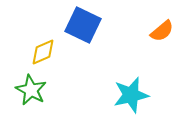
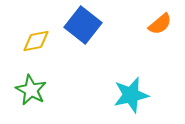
blue square: rotated 12 degrees clockwise
orange semicircle: moved 2 px left, 7 px up
yellow diamond: moved 7 px left, 11 px up; rotated 12 degrees clockwise
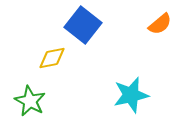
yellow diamond: moved 16 px right, 17 px down
green star: moved 1 px left, 11 px down
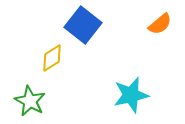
yellow diamond: rotated 20 degrees counterclockwise
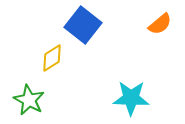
cyan star: moved 3 px down; rotated 15 degrees clockwise
green star: moved 1 px left, 1 px up
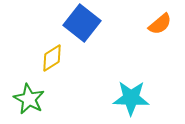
blue square: moved 1 px left, 2 px up
green star: moved 1 px up
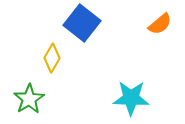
yellow diamond: rotated 28 degrees counterclockwise
green star: rotated 12 degrees clockwise
